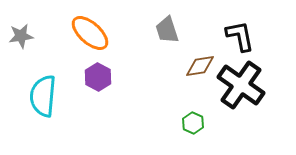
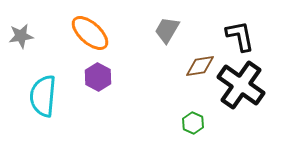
gray trapezoid: rotated 48 degrees clockwise
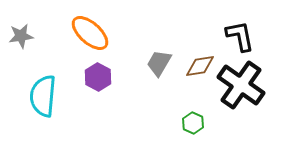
gray trapezoid: moved 8 px left, 33 px down
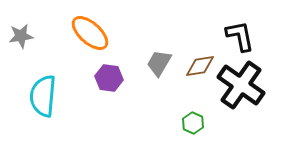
purple hexagon: moved 11 px right, 1 px down; rotated 20 degrees counterclockwise
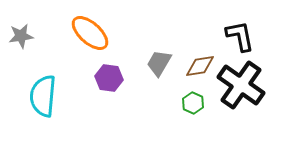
green hexagon: moved 20 px up
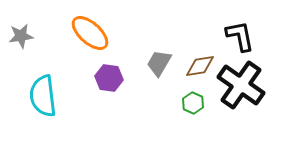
cyan semicircle: rotated 12 degrees counterclockwise
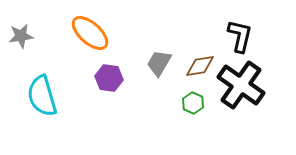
black L-shape: rotated 24 degrees clockwise
cyan semicircle: moved 1 px left; rotated 9 degrees counterclockwise
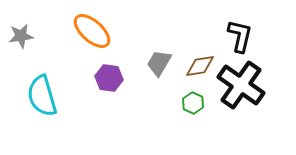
orange ellipse: moved 2 px right, 2 px up
